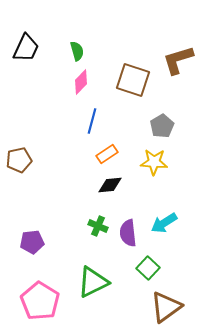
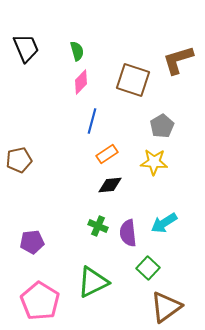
black trapezoid: rotated 48 degrees counterclockwise
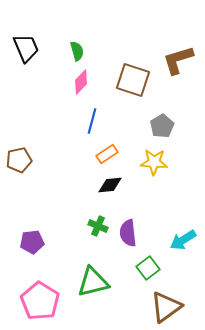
cyan arrow: moved 19 px right, 17 px down
green square: rotated 10 degrees clockwise
green triangle: rotated 12 degrees clockwise
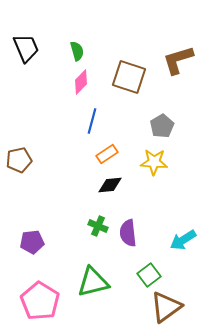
brown square: moved 4 px left, 3 px up
green square: moved 1 px right, 7 px down
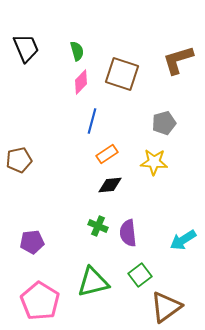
brown square: moved 7 px left, 3 px up
gray pentagon: moved 2 px right, 3 px up; rotated 15 degrees clockwise
green square: moved 9 px left
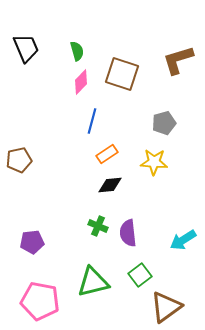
pink pentagon: rotated 21 degrees counterclockwise
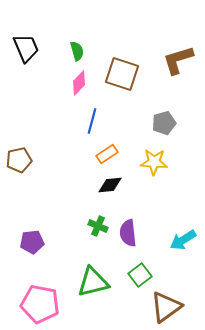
pink diamond: moved 2 px left, 1 px down
pink pentagon: moved 3 px down
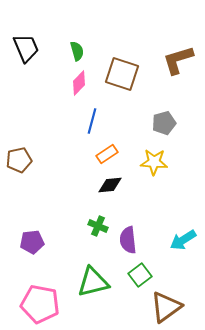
purple semicircle: moved 7 px down
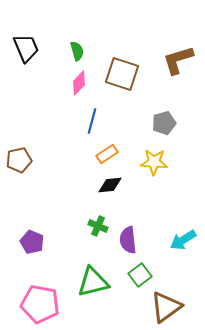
purple pentagon: rotated 30 degrees clockwise
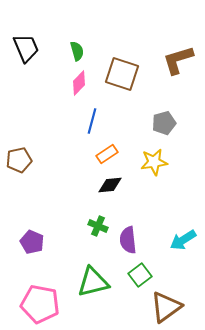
yellow star: rotated 12 degrees counterclockwise
